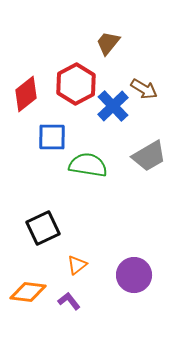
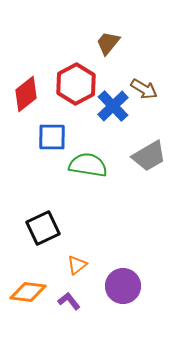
purple circle: moved 11 px left, 11 px down
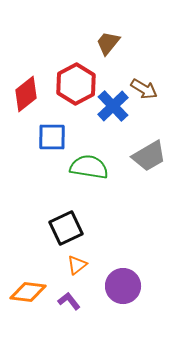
green semicircle: moved 1 px right, 2 px down
black square: moved 23 px right
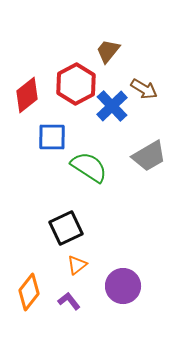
brown trapezoid: moved 8 px down
red diamond: moved 1 px right, 1 px down
blue cross: moved 1 px left
green semicircle: rotated 24 degrees clockwise
orange diamond: moved 1 px right; rotated 60 degrees counterclockwise
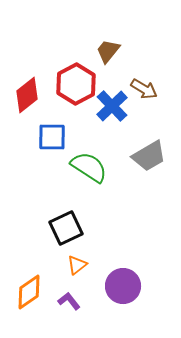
orange diamond: rotated 18 degrees clockwise
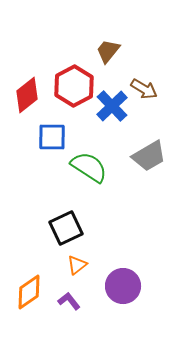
red hexagon: moved 2 px left, 2 px down
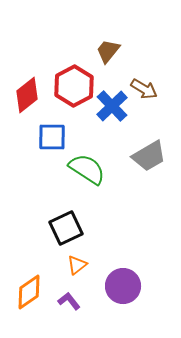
green semicircle: moved 2 px left, 2 px down
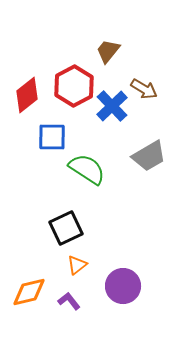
orange diamond: rotated 21 degrees clockwise
